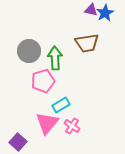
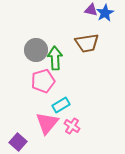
gray circle: moved 7 px right, 1 px up
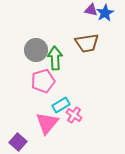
pink cross: moved 2 px right, 11 px up
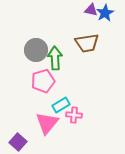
pink cross: rotated 28 degrees counterclockwise
